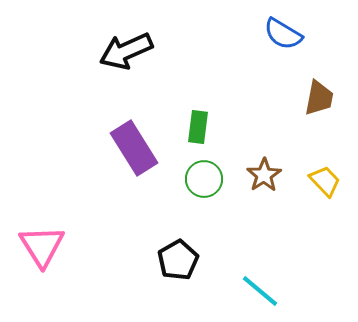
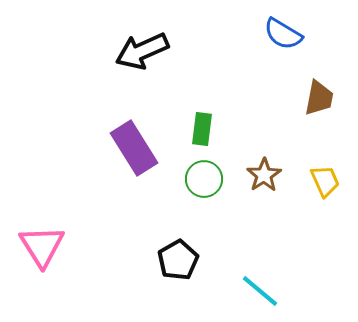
black arrow: moved 16 px right
green rectangle: moved 4 px right, 2 px down
yellow trapezoid: rotated 20 degrees clockwise
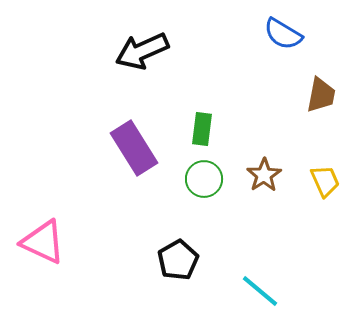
brown trapezoid: moved 2 px right, 3 px up
pink triangle: moved 1 px right, 4 px up; rotated 33 degrees counterclockwise
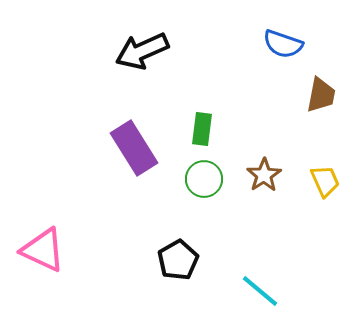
blue semicircle: moved 10 px down; rotated 12 degrees counterclockwise
pink triangle: moved 8 px down
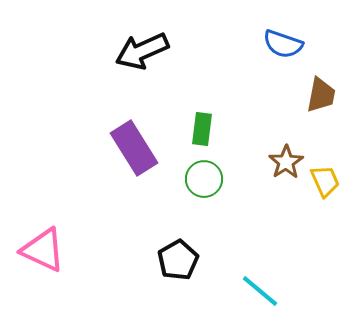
brown star: moved 22 px right, 13 px up
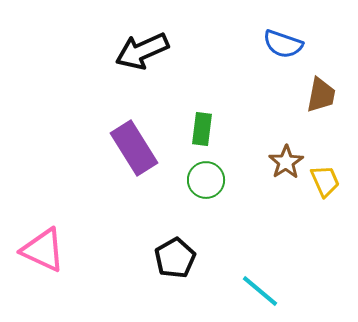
green circle: moved 2 px right, 1 px down
black pentagon: moved 3 px left, 2 px up
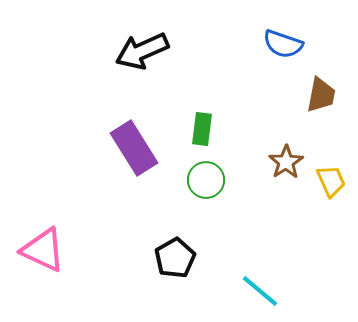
yellow trapezoid: moved 6 px right
